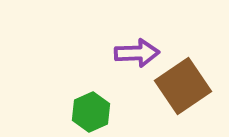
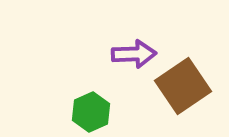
purple arrow: moved 3 px left, 1 px down
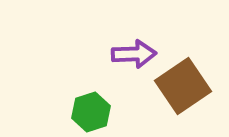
green hexagon: rotated 6 degrees clockwise
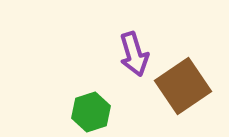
purple arrow: rotated 75 degrees clockwise
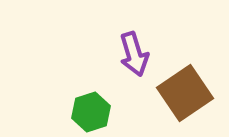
brown square: moved 2 px right, 7 px down
